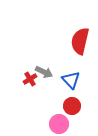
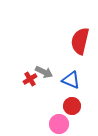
blue triangle: rotated 24 degrees counterclockwise
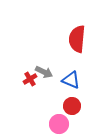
red semicircle: moved 3 px left, 2 px up; rotated 8 degrees counterclockwise
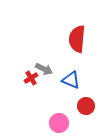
gray arrow: moved 3 px up
red cross: moved 1 px right, 1 px up
red circle: moved 14 px right
pink circle: moved 1 px up
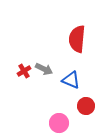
red cross: moved 7 px left, 7 px up
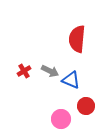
gray arrow: moved 6 px right, 2 px down
pink circle: moved 2 px right, 4 px up
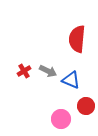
gray arrow: moved 2 px left
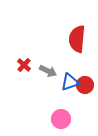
red cross: moved 6 px up; rotated 16 degrees counterclockwise
blue triangle: moved 1 px left, 2 px down; rotated 42 degrees counterclockwise
red circle: moved 1 px left, 21 px up
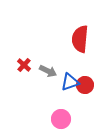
red semicircle: moved 3 px right
